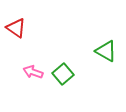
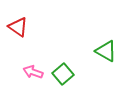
red triangle: moved 2 px right, 1 px up
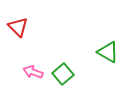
red triangle: rotated 10 degrees clockwise
green triangle: moved 2 px right, 1 px down
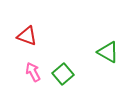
red triangle: moved 9 px right, 9 px down; rotated 25 degrees counterclockwise
pink arrow: rotated 42 degrees clockwise
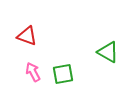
green square: rotated 30 degrees clockwise
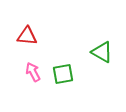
red triangle: rotated 15 degrees counterclockwise
green triangle: moved 6 px left
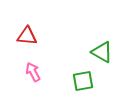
green square: moved 20 px right, 7 px down
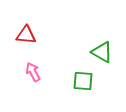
red triangle: moved 1 px left, 1 px up
green square: rotated 15 degrees clockwise
